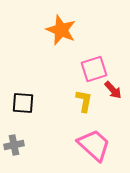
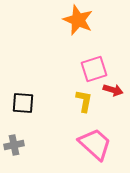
orange star: moved 17 px right, 10 px up
red arrow: rotated 30 degrees counterclockwise
pink trapezoid: moved 1 px right, 1 px up
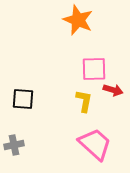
pink square: rotated 16 degrees clockwise
black square: moved 4 px up
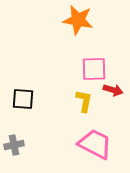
orange star: rotated 12 degrees counterclockwise
pink trapezoid: rotated 15 degrees counterclockwise
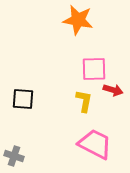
gray cross: moved 11 px down; rotated 30 degrees clockwise
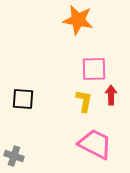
red arrow: moved 2 px left, 5 px down; rotated 108 degrees counterclockwise
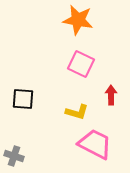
pink square: moved 13 px left, 5 px up; rotated 28 degrees clockwise
yellow L-shape: moved 7 px left, 11 px down; rotated 95 degrees clockwise
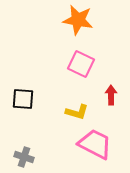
gray cross: moved 10 px right, 1 px down
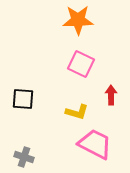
orange star: rotated 12 degrees counterclockwise
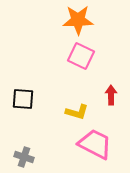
pink square: moved 8 px up
